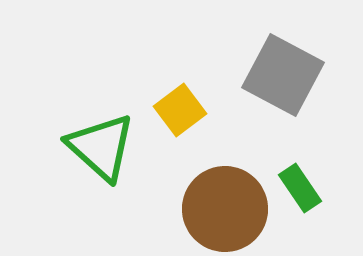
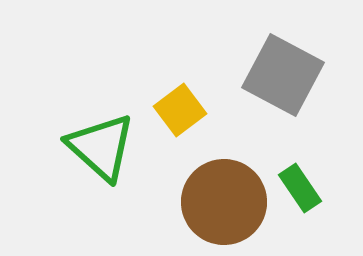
brown circle: moved 1 px left, 7 px up
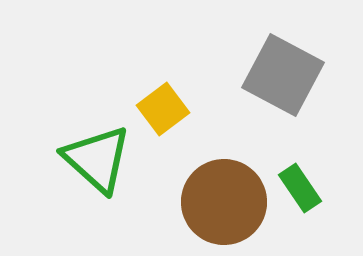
yellow square: moved 17 px left, 1 px up
green triangle: moved 4 px left, 12 px down
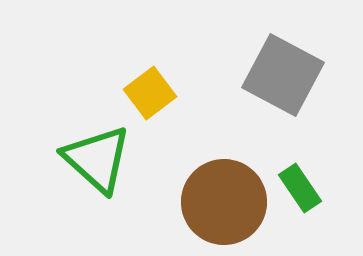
yellow square: moved 13 px left, 16 px up
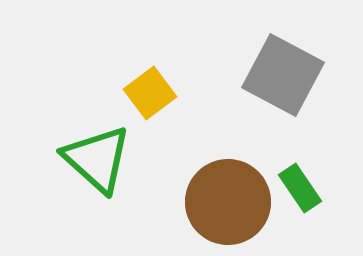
brown circle: moved 4 px right
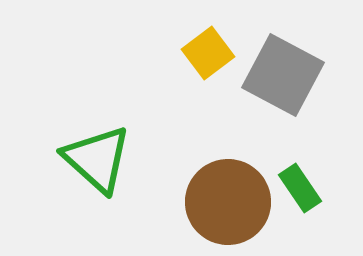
yellow square: moved 58 px right, 40 px up
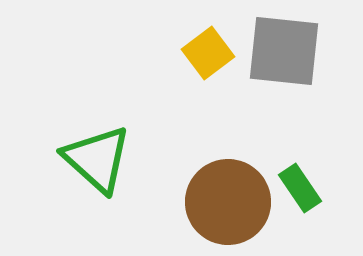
gray square: moved 1 px right, 24 px up; rotated 22 degrees counterclockwise
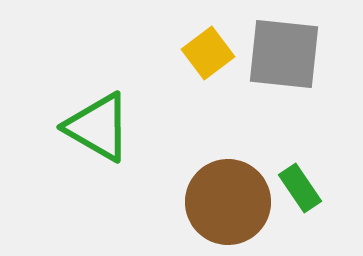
gray square: moved 3 px down
green triangle: moved 1 px right, 32 px up; rotated 12 degrees counterclockwise
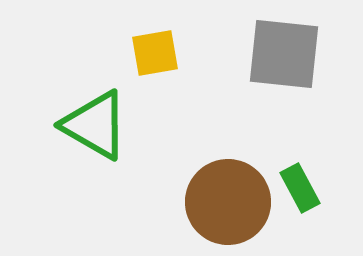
yellow square: moved 53 px left; rotated 27 degrees clockwise
green triangle: moved 3 px left, 2 px up
green rectangle: rotated 6 degrees clockwise
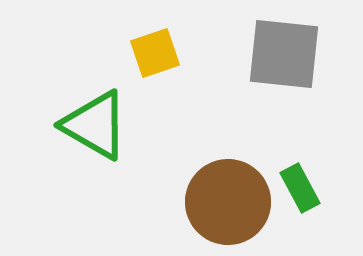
yellow square: rotated 9 degrees counterclockwise
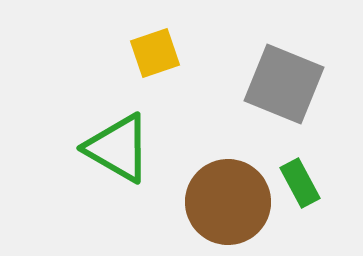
gray square: moved 30 px down; rotated 16 degrees clockwise
green triangle: moved 23 px right, 23 px down
green rectangle: moved 5 px up
